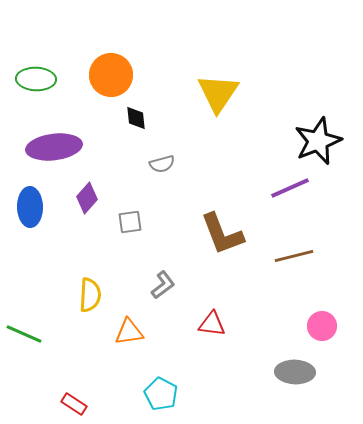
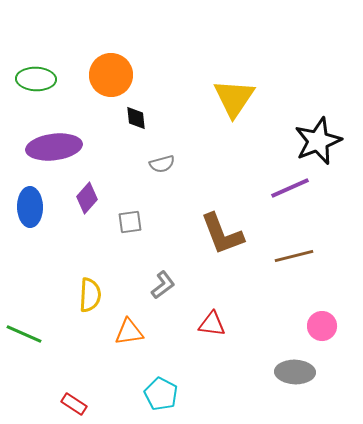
yellow triangle: moved 16 px right, 5 px down
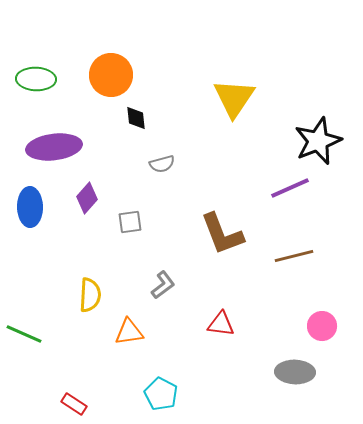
red triangle: moved 9 px right
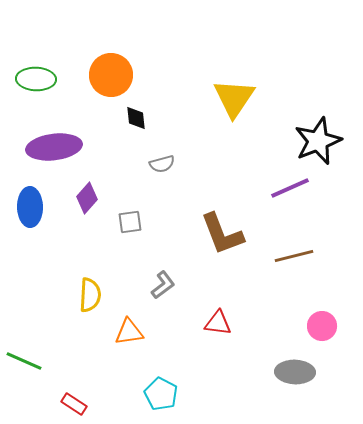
red triangle: moved 3 px left, 1 px up
green line: moved 27 px down
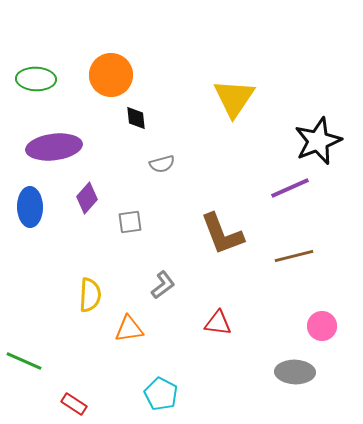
orange triangle: moved 3 px up
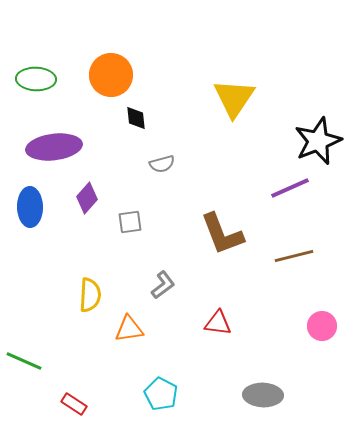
gray ellipse: moved 32 px left, 23 px down
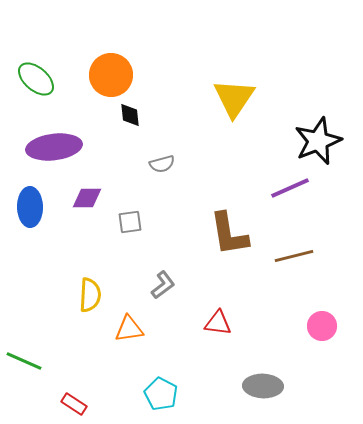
green ellipse: rotated 39 degrees clockwise
black diamond: moved 6 px left, 3 px up
purple diamond: rotated 48 degrees clockwise
brown L-shape: moved 7 px right; rotated 12 degrees clockwise
gray ellipse: moved 9 px up
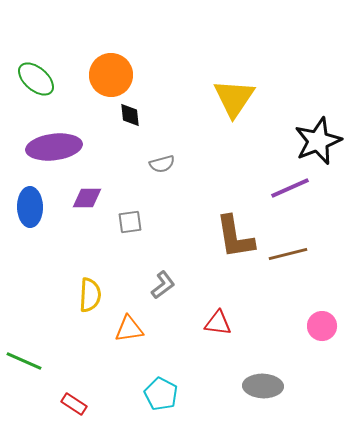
brown L-shape: moved 6 px right, 3 px down
brown line: moved 6 px left, 2 px up
